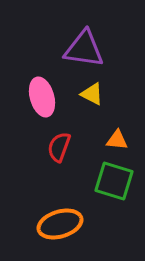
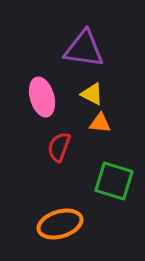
orange triangle: moved 17 px left, 17 px up
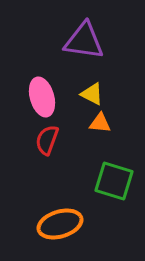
purple triangle: moved 8 px up
red semicircle: moved 12 px left, 7 px up
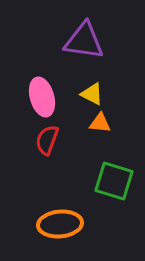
orange ellipse: rotated 12 degrees clockwise
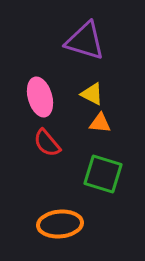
purple triangle: moved 1 px right; rotated 9 degrees clockwise
pink ellipse: moved 2 px left
red semicircle: moved 3 px down; rotated 60 degrees counterclockwise
green square: moved 11 px left, 7 px up
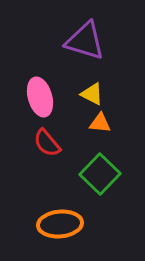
green square: moved 3 px left; rotated 27 degrees clockwise
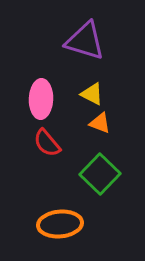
pink ellipse: moved 1 px right, 2 px down; rotated 18 degrees clockwise
orange triangle: rotated 15 degrees clockwise
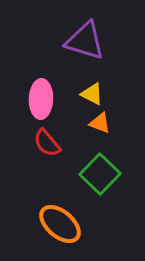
orange ellipse: rotated 45 degrees clockwise
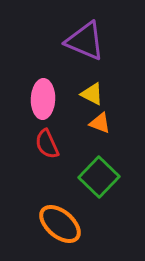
purple triangle: rotated 6 degrees clockwise
pink ellipse: moved 2 px right
red semicircle: moved 1 px down; rotated 16 degrees clockwise
green square: moved 1 px left, 3 px down
